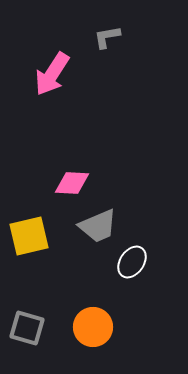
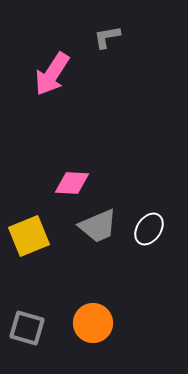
yellow square: rotated 9 degrees counterclockwise
white ellipse: moved 17 px right, 33 px up
orange circle: moved 4 px up
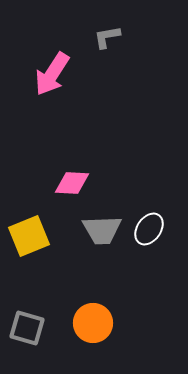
gray trapezoid: moved 4 px right, 4 px down; rotated 21 degrees clockwise
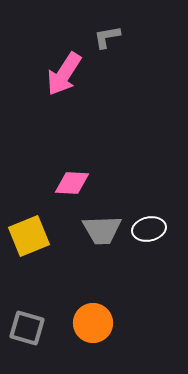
pink arrow: moved 12 px right
white ellipse: rotated 44 degrees clockwise
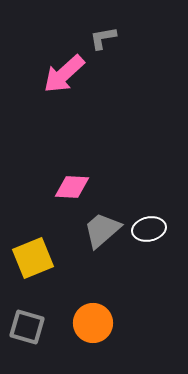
gray L-shape: moved 4 px left, 1 px down
pink arrow: rotated 15 degrees clockwise
pink diamond: moved 4 px down
gray trapezoid: rotated 141 degrees clockwise
yellow square: moved 4 px right, 22 px down
gray square: moved 1 px up
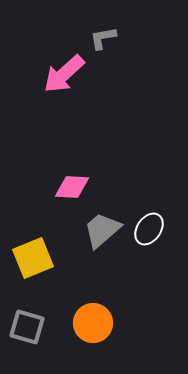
white ellipse: rotated 44 degrees counterclockwise
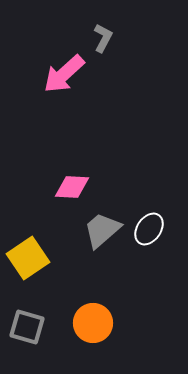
gray L-shape: rotated 128 degrees clockwise
yellow square: moved 5 px left; rotated 12 degrees counterclockwise
